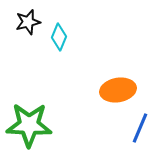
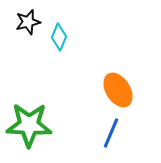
orange ellipse: rotated 68 degrees clockwise
blue line: moved 29 px left, 5 px down
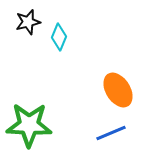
blue line: rotated 44 degrees clockwise
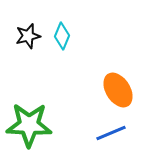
black star: moved 14 px down
cyan diamond: moved 3 px right, 1 px up
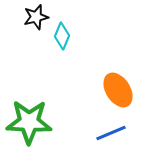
black star: moved 8 px right, 19 px up
green star: moved 3 px up
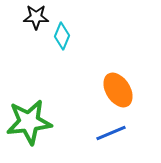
black star: rotated 15 degrees clockwise
green star: rotated 9 degrees counterclockwise
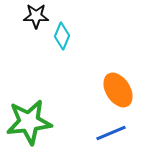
black star: moved 1 px up
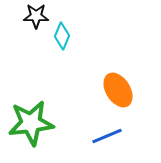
green star: moved 2 px right, 1 px down
blue line: moved 4 px left, 3 px down
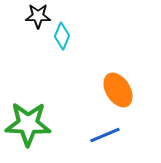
black star: moved 2 px right
green star: moved 3 px left, 1 px down; rotated 9 degrees clockwise
blue line: moved 2 px left, 1 px up
